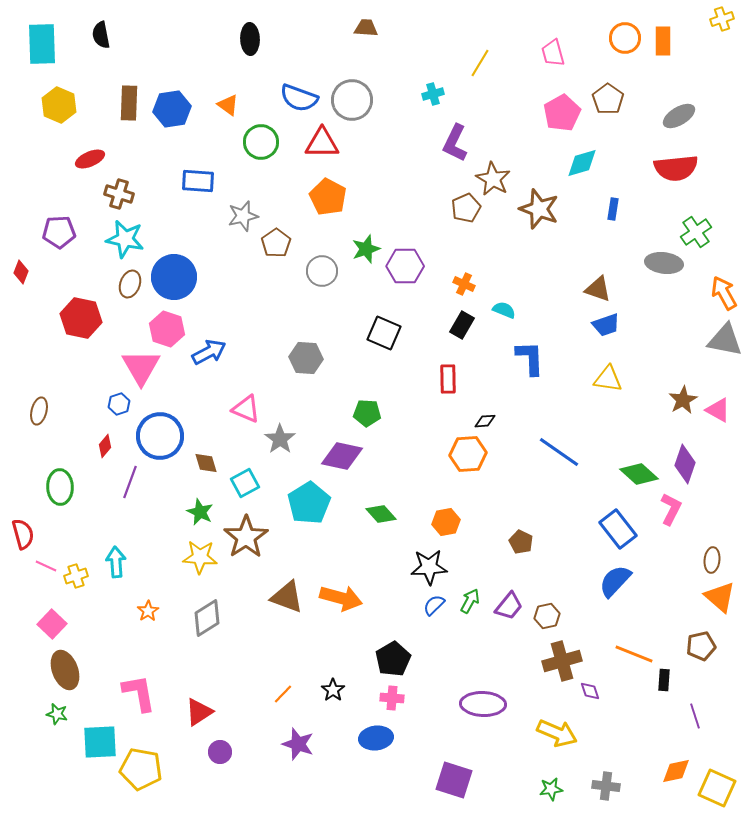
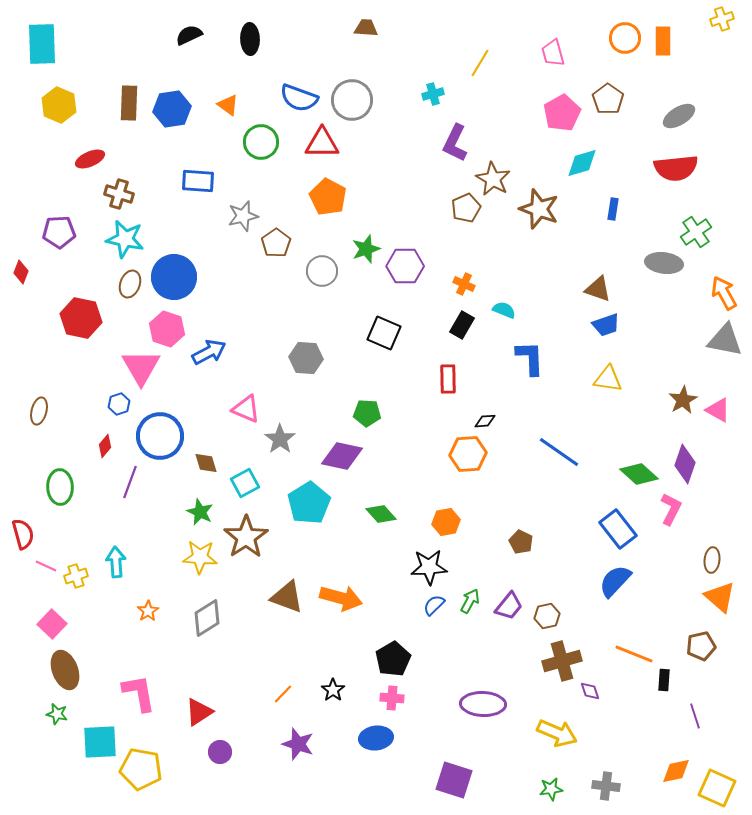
black semicircle at (101, 35): moved 88 px right; rotated 76 degrees clockwise
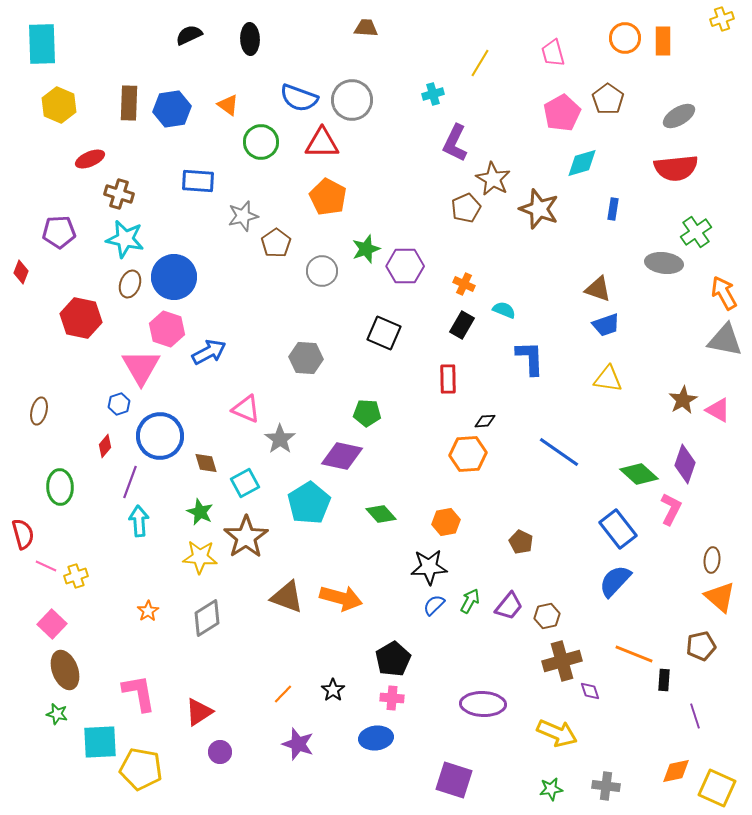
cyan arrow at (116, 562): moved 23 px right, 41 px up
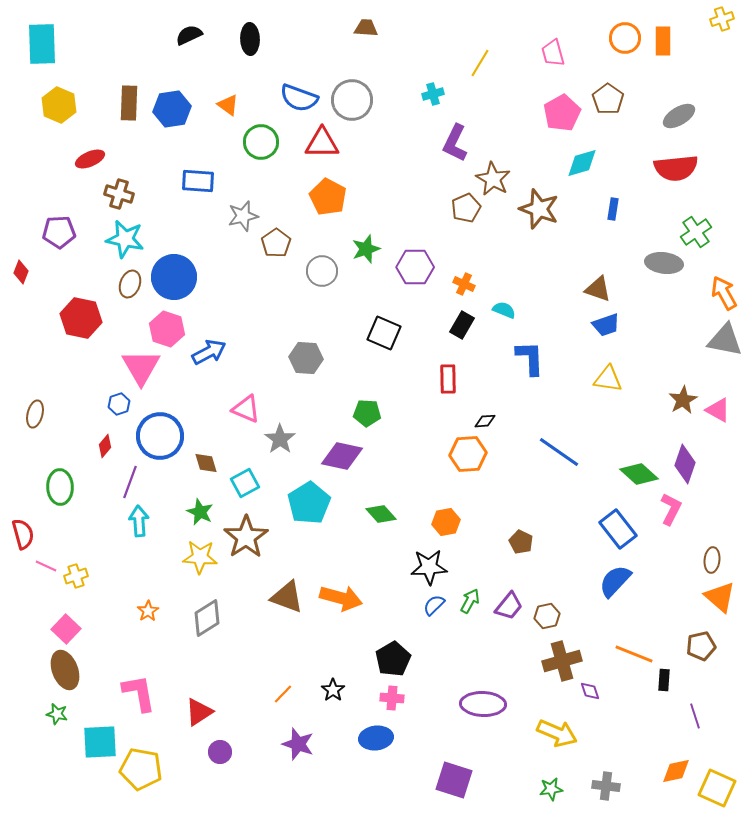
purple hexagon at (405, 266): moved 10 px right, 1 px down
brown ellipse at (39, 411): moved 4 px left, 3 px down
pink square at (52, 624): moved 14 px right, 5 px down
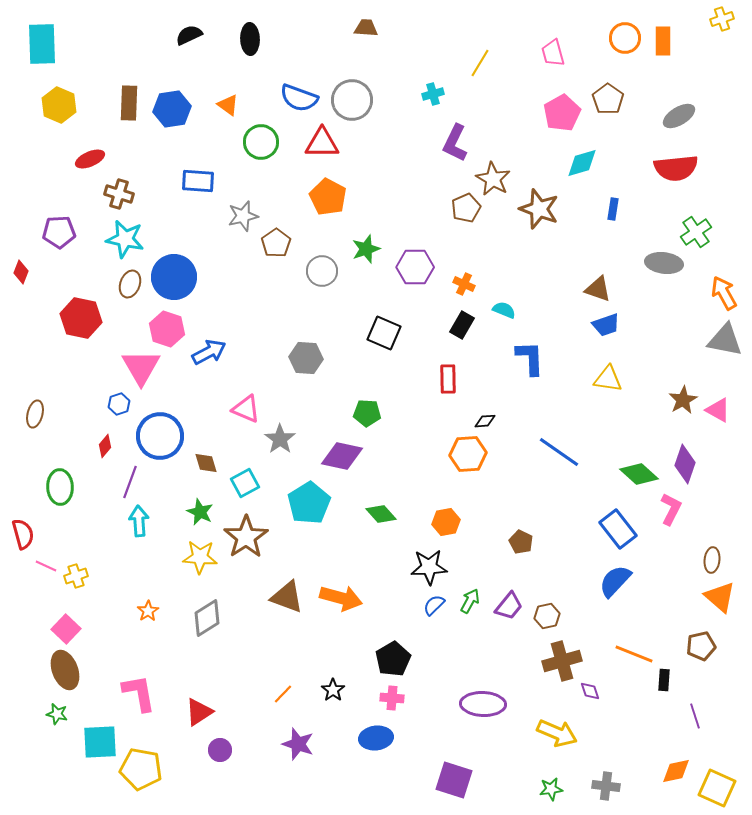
purple circle at (220, 752): moved 2 px up
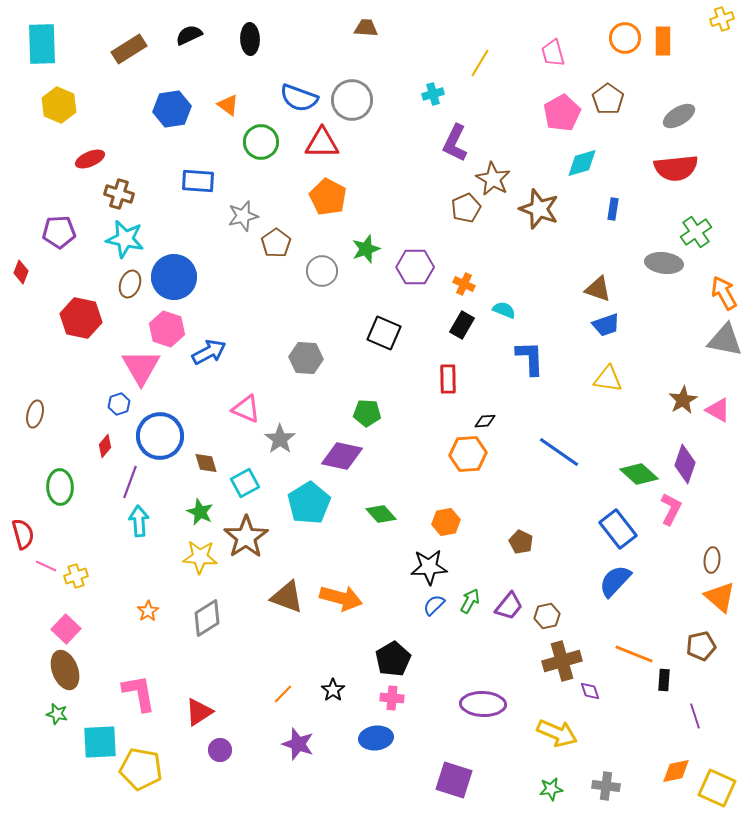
brown rectangle at (129, 103): moved 54 px up; rotated 56 degrees clockwise
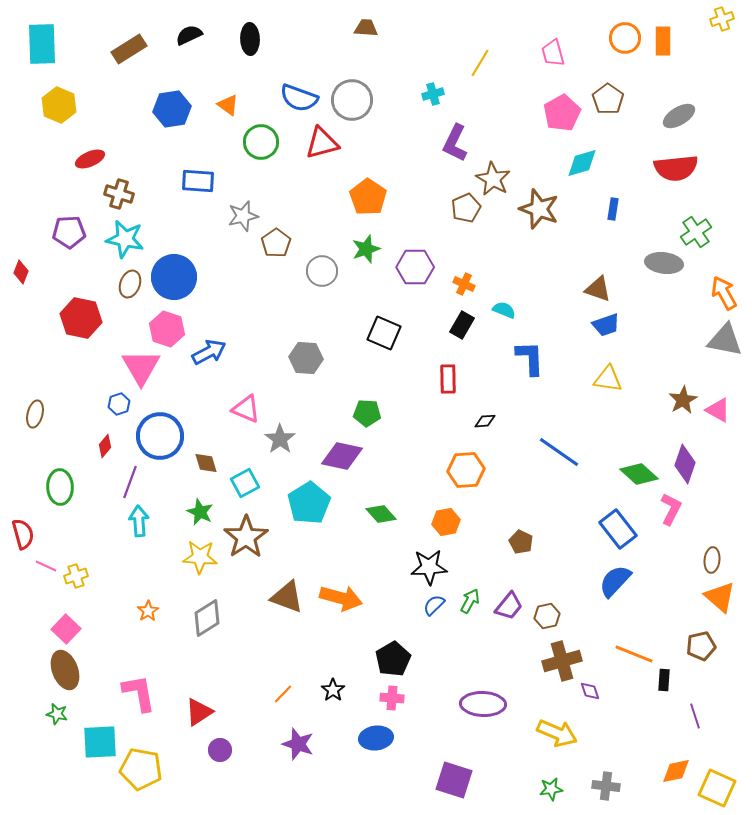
red triangle at (322, 143): rotated 15 degrees counterclockwise
orange pentagon at (328, 197): moved 40 px right; rotated 6 degrees clockwise
purple pentagon at (59, 232): moved 10 px right
orange hexagon at (468, 454): moved 2 px left, 16 px down
